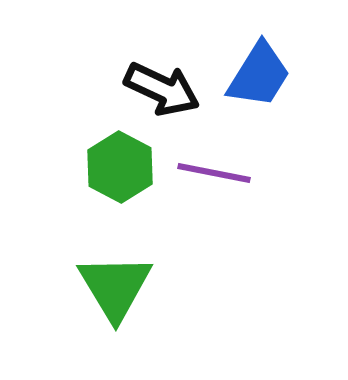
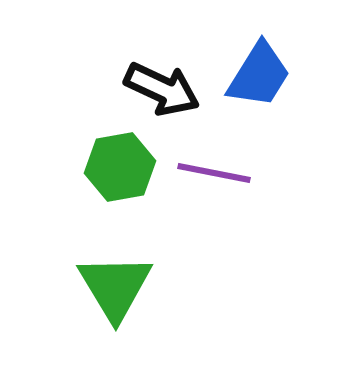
green hexagon: rotated 22 degrees clockwise
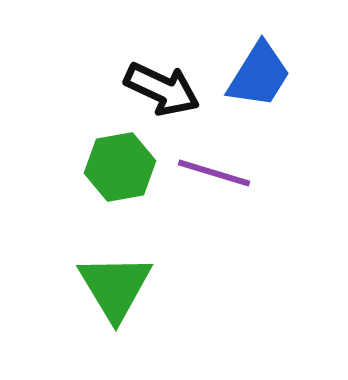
purple line: rotated 6 degrees clockwise
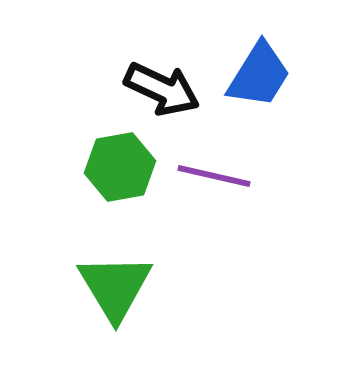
purple line: moved 3 px down; rotated 4 degrees counterclockwise
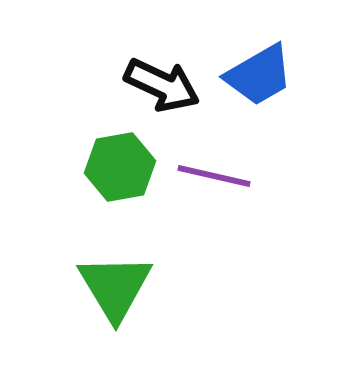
blue trapezoid: rotated 28 degrees clockwise
black arrow: moved 4 px up
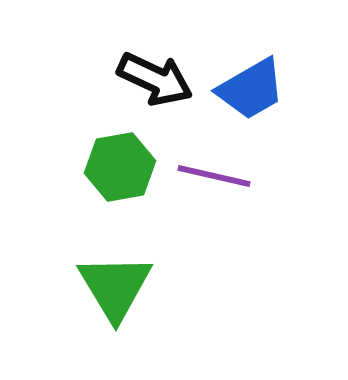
blue trapezoid: moved 8 px left, 14 px down
black arrow: moved 7 px left, 6 px up
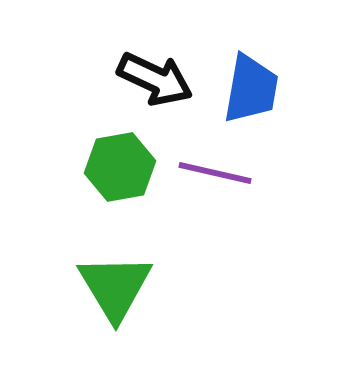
blue trapezoid: rotated 50 degrees counterclockwise
purple line: moved 1 px right, 3 px up
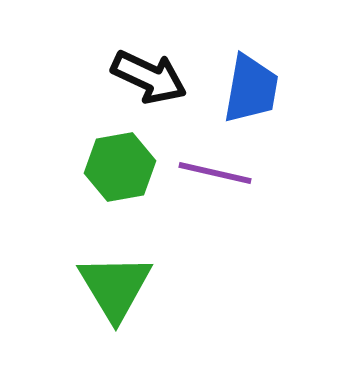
black arrow: moved 6 px left, 2 px up
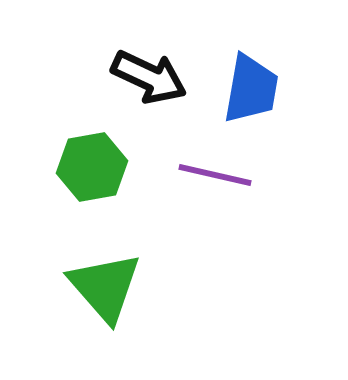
green hexagon: moved 28 px left
purple line: moved 2 px down
green triangle: moved 10 px left; rotated 10 degrees counterclockwise
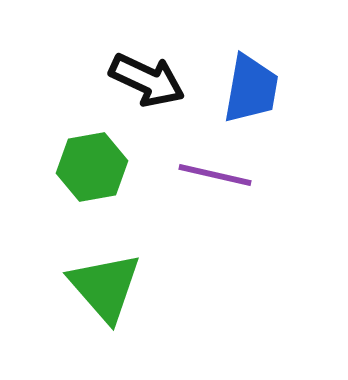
black arrow: moved 2 px left, 3 px down
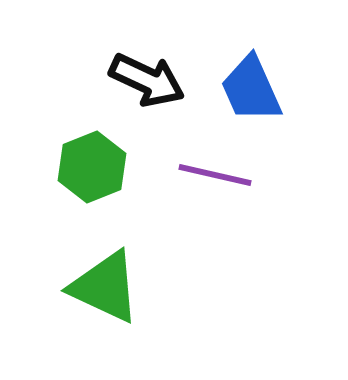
blue trapezoid: rotated 146 degrees clockwise
green hexagon: rotated 12 degrees counterclockwise
green triangle: rotated 24 degrees counterclockwise
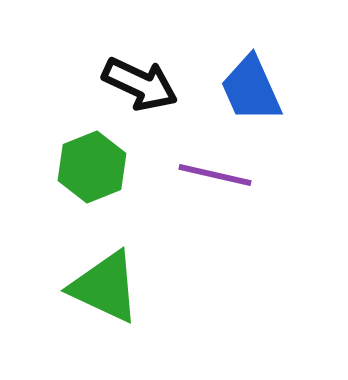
black arrow: moved 7 px left, 4 px down
